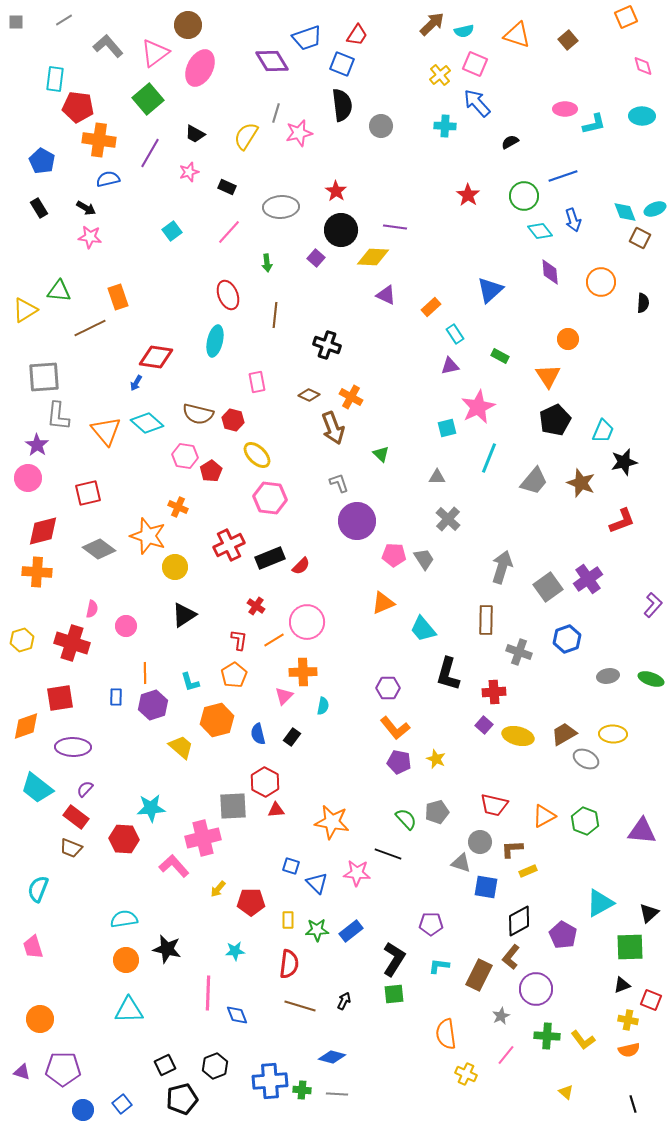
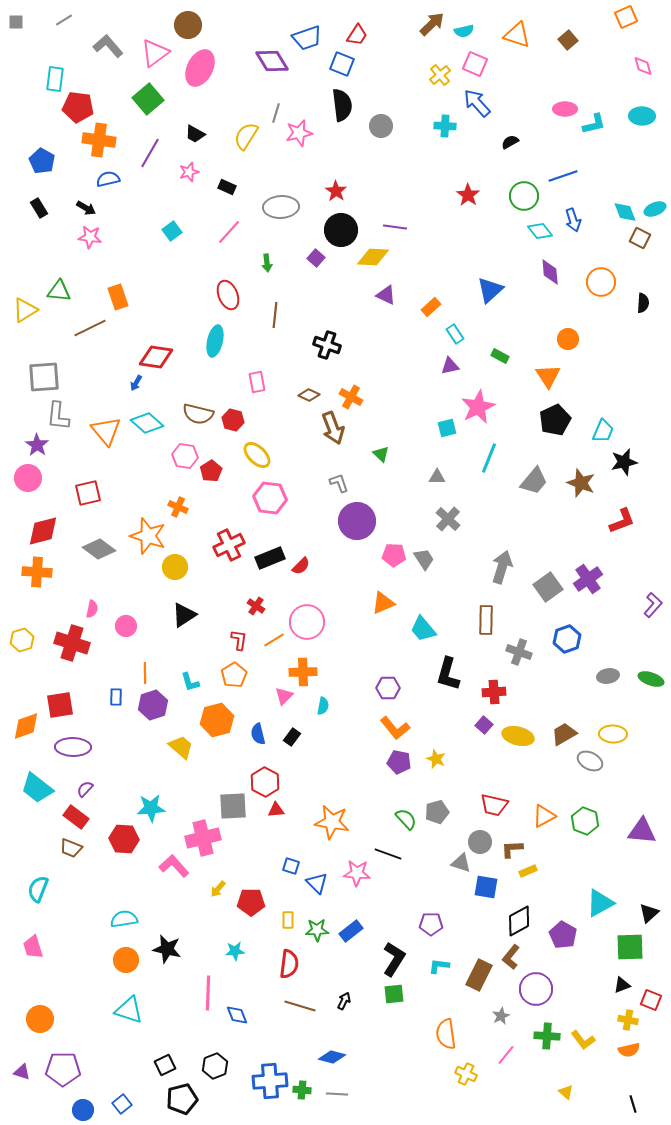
red square at (60, 698): moved 7 px down
gray ellipse at (586, 759): moved 4 px right, 2 px down
cyan triangle at (129, 1010): rotated 20 degrees clockwise
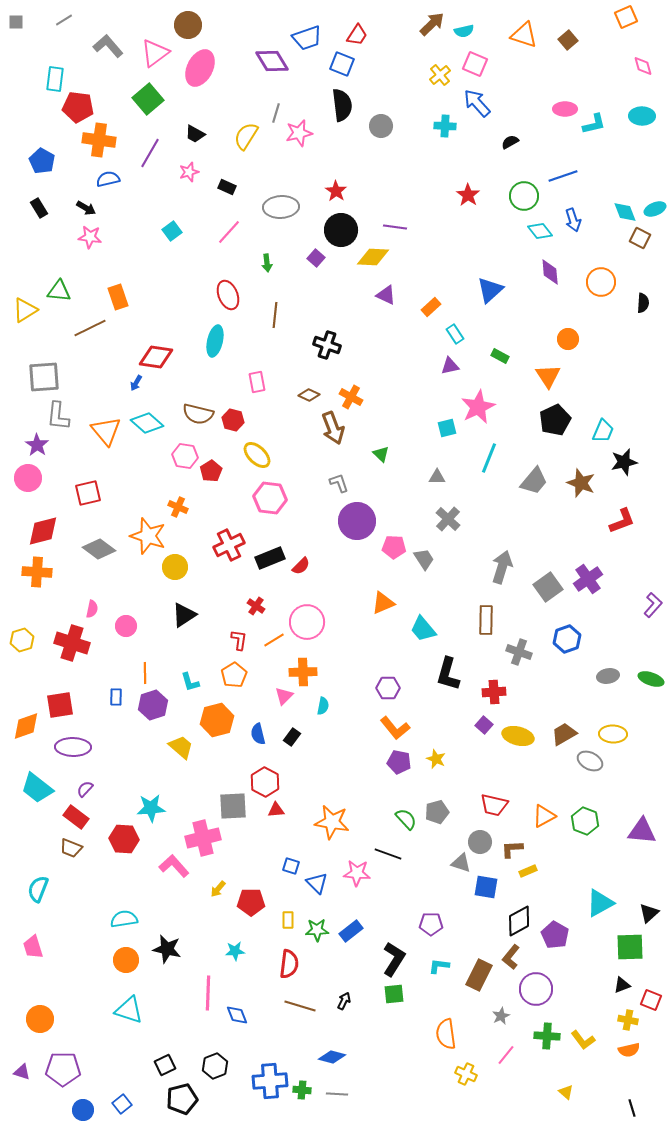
orange triangle at (517, 35): moved 7 px right
pink pentagon at (394, 555): moved 8 px up
purple pentagon at (563, 935): moved 8 px left
black line at (633, 1104): moved 1 px left, 4 px down
